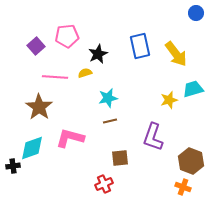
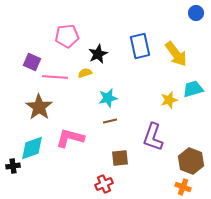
purple square: moved 4 px left, 16 px down; rotated 24 degrees counterclockwise
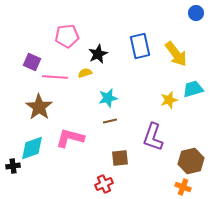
brown hexagon: rotated 25 degrees clockwise
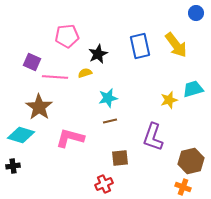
yellow arrow: moved 9 px up
cyan diamond: moved 11 px left, 13 px up; rotated 36 degrees clockwise
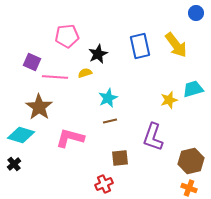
cyan star: rotated 12 degrees counterclockwise
black cross: moved 1 px right, 2 px up; rotated 32 degrees counterclockwise
orange cross: moved 6 px right, 1 px down
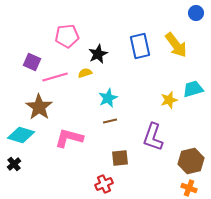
pink line: rotated 20 degrees counterclockwise
pink L-shape: moved 1 px left
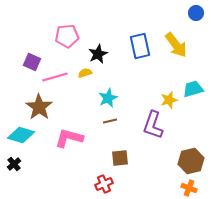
purple L-shape: moved 12 px up
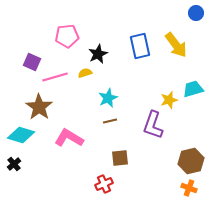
pink L-shape: rotated 16 degrees clockwise
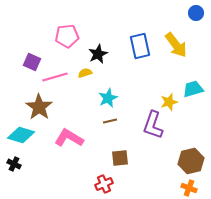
yellow star: moved 2 px down
black cross: rotated 24 degrees counterclockwise
